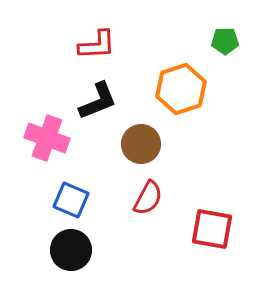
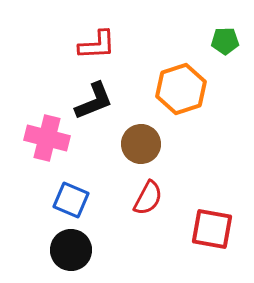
black L-shape: moved 4 px left
pink cross: rotated 6 degrees counterclockwise
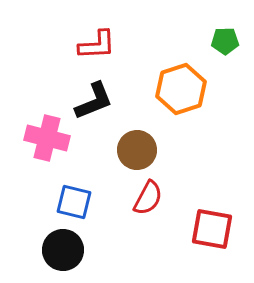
brown circle: moved 4 px left, 6 px down
blue square: moved 3 px right, 2 px down; rotated 9 degrees counterclockwise
black circle: moved 8 px left
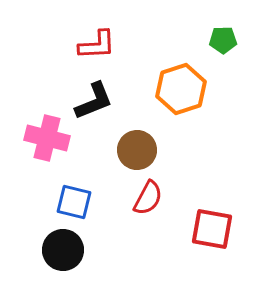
green pentagon: moved 2 px left, 1 px up
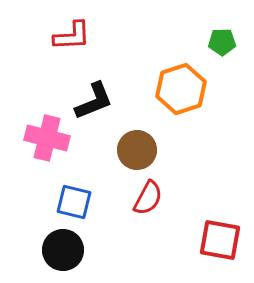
green pentagon: moved 1 px left, 2 px down
red L-shape: moved 25 px left, 9 px up
red square: moved 8 px right, 11 px down
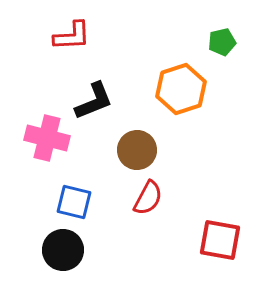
green pentagon: rotated 12 degrees counterclockwise
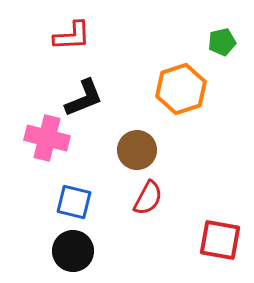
black L-shape: moved 10 px left, 3 px up
black circle: moved 10 px right, 1 px down
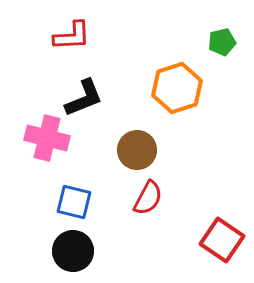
orange hexagon: moved 4 px left, 1 px up
red square: moved 2 px right; rotated 24 degrees clockwise
